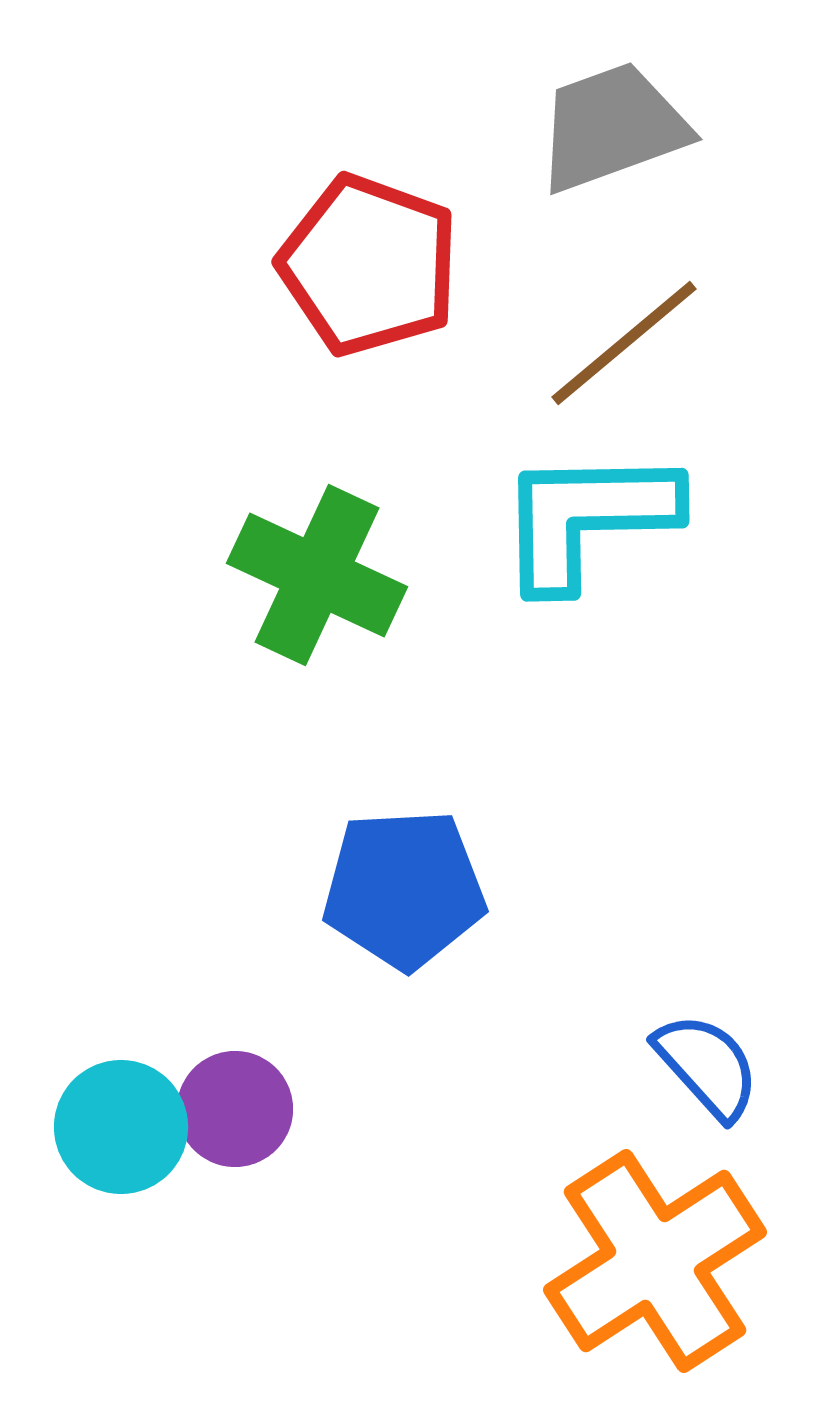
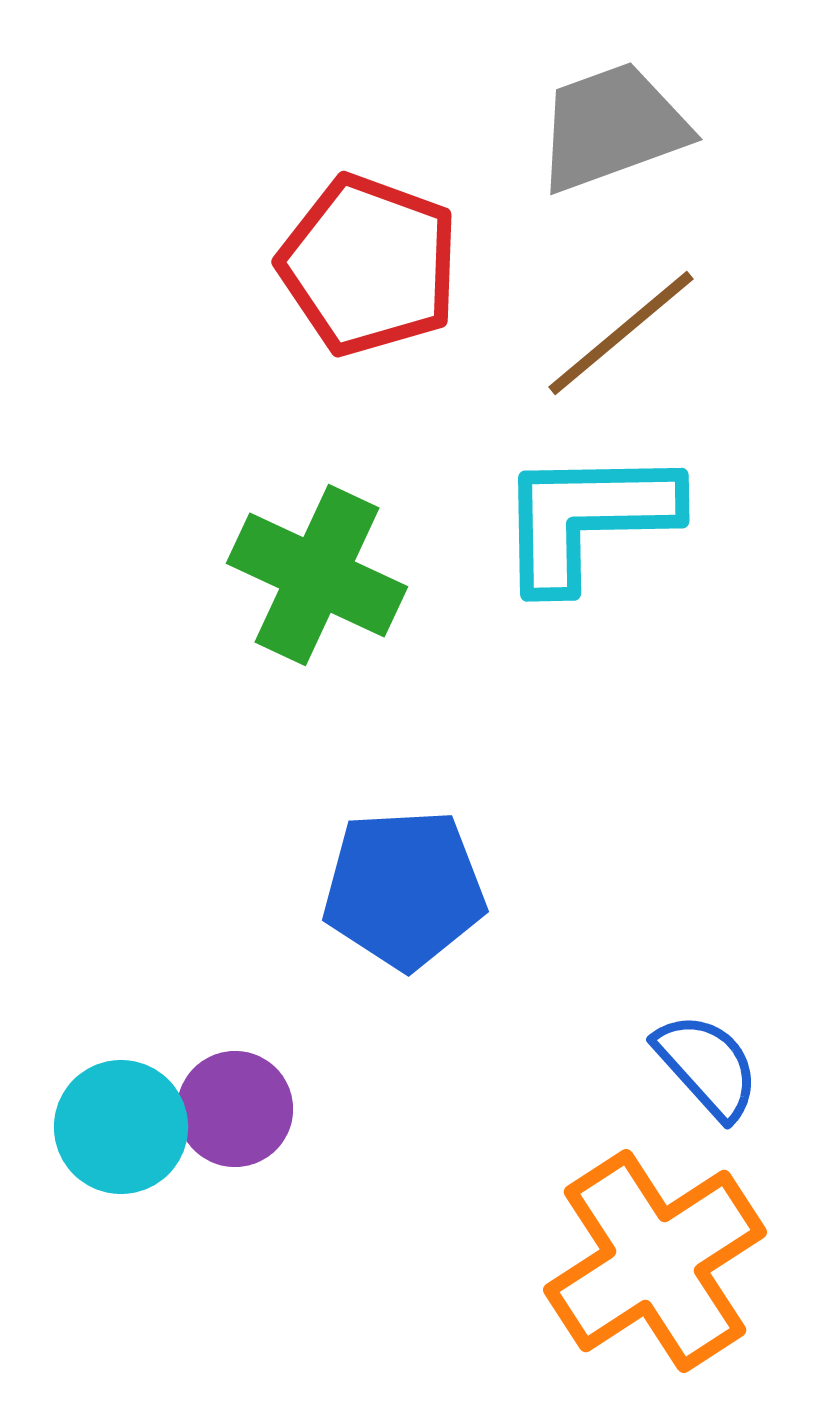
brown line: moved 3 px left, 10 px up
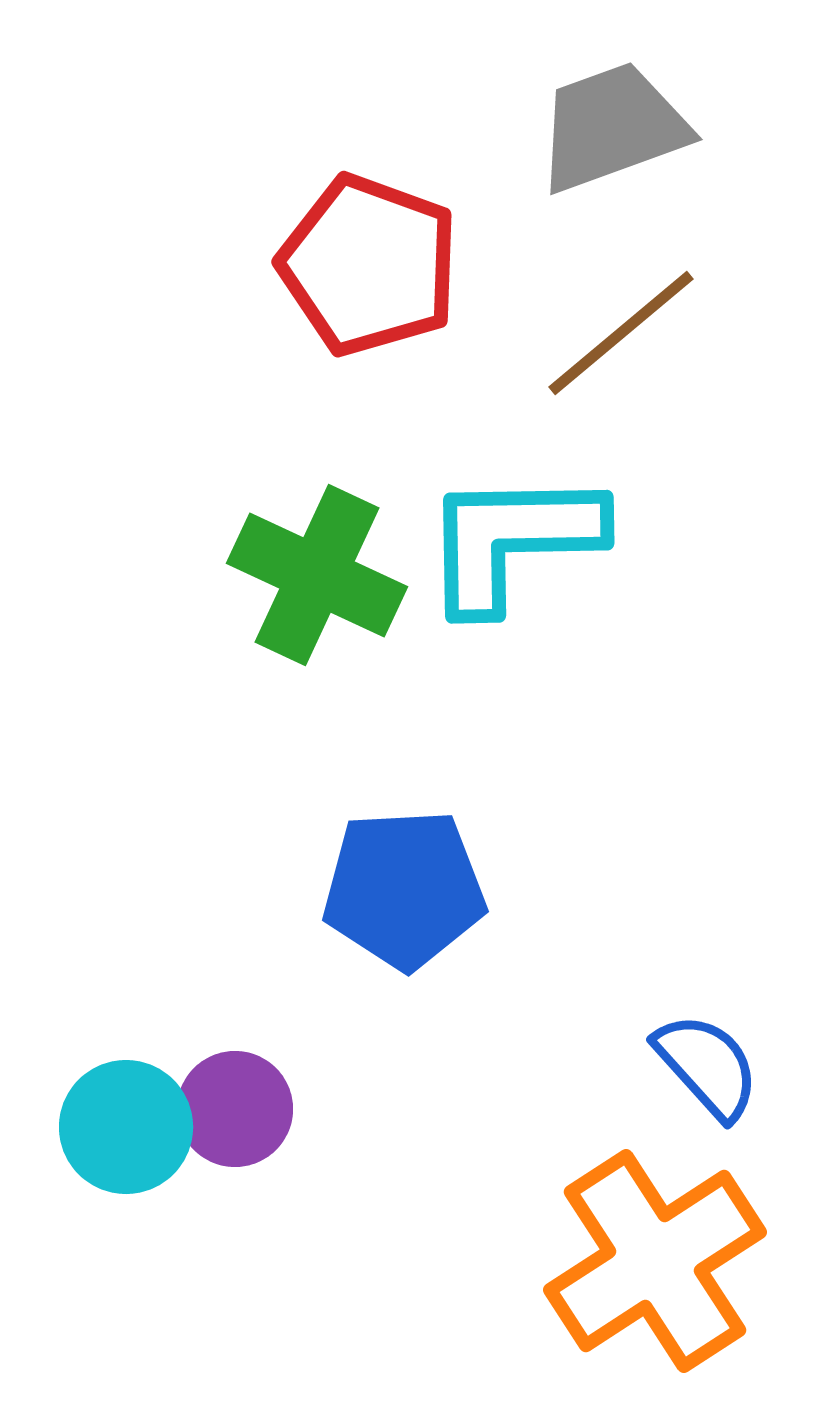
cyan L-shape: moved 75 px left, 22 px down
cyan circle: moved 5 px right
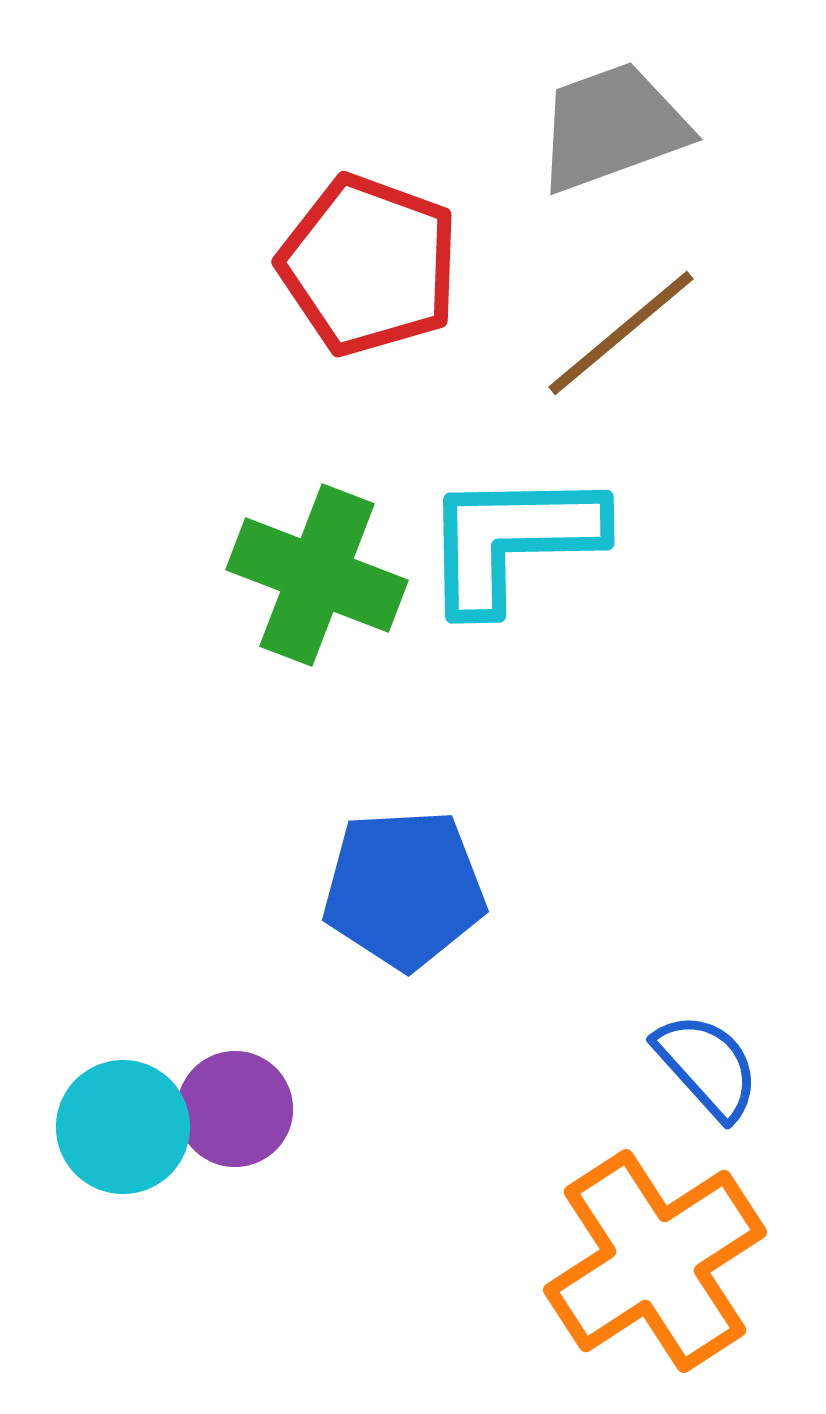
green cross: rotated 4 degrees counterclockwise
cyan circle: moved 3 px left
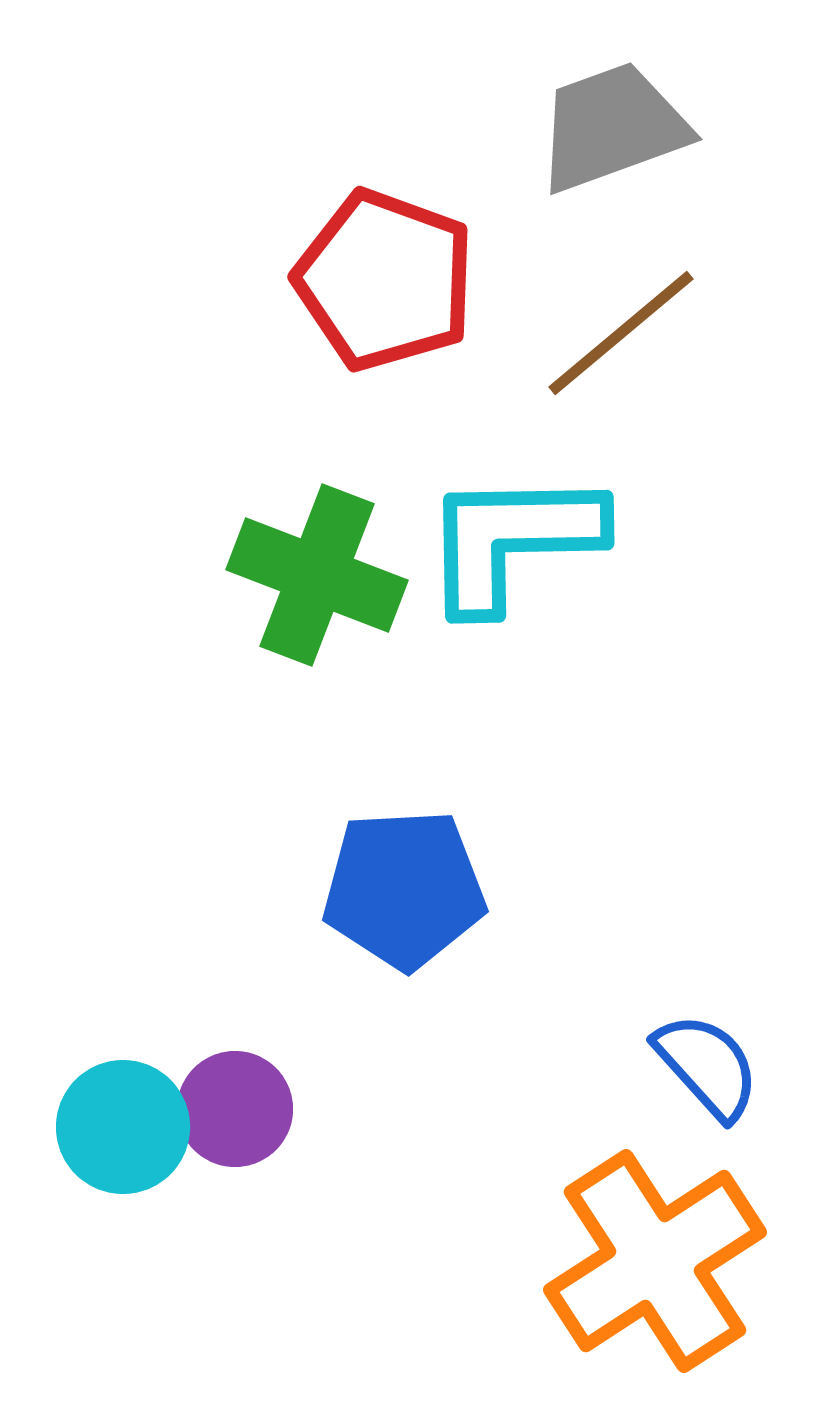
red pentagon: moved 16 px right, 15 px down
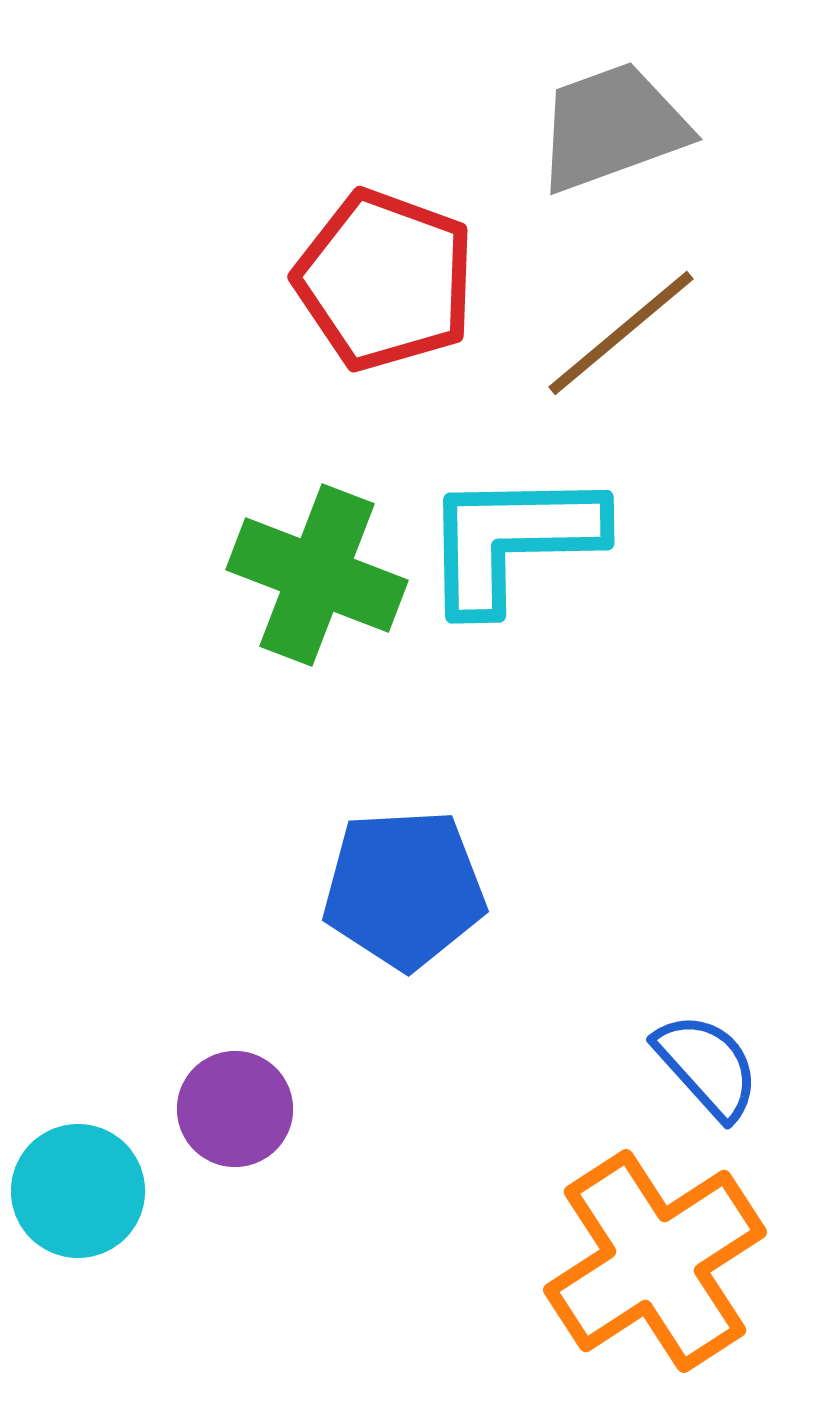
cyan circle: moved 45 px left, 64 px down
